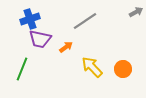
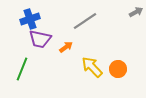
orange circle: moved 5 px left
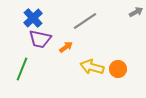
blue cross: moved 3 px right, 1 px up; rotated 24 degrees counterclockwise
yellow arrow: rotated 30 degrees counterclockwise
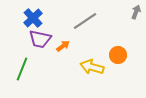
gray arrow: rotated 40 degrees counterclockwise
orange arrow: moved 3 px left, 1 px up
orange circle: moved 14 px up
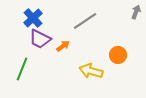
purple trapezoid: rotated 15 degrees clockwise
yellow arrow: moved 1 px left, 4 px down
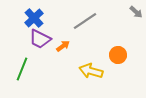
gray arrow: rotated 112 degrees clockwise
blue cross: moved 1 px right
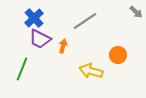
orange arrow: rotated 40 degrees counterclockwise
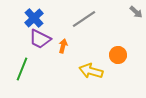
gray line: moved 1 px left, 2 px up
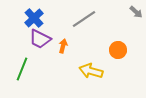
orange circle: moved 5 px up
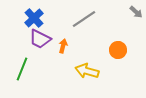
yellow arrow: moved 4 px left
